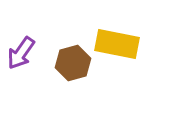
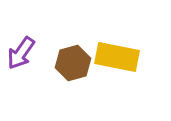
yellow rectangle: moved 13 px down
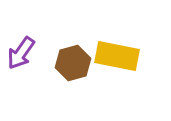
yellow rectangle: moved 1 px up
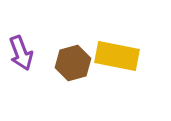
purple arrow: rotated 56 degrees counterclockwise
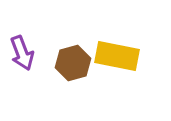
purple arrow: moved 1 px right
